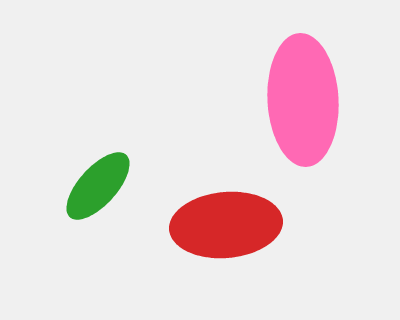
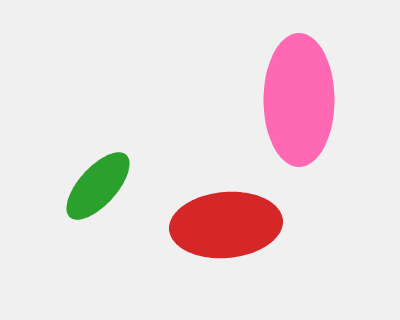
pink ellipse: moved 4 px left; rotated 3 degrees clockwise
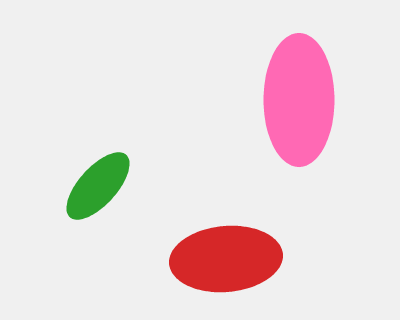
red ellipse: moved 34 px down
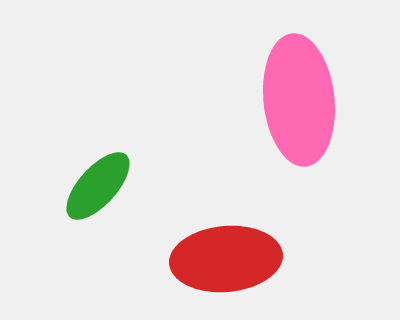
pink ellipse: rotated 6 degrees counterclockwise
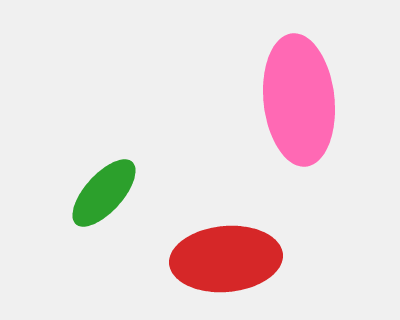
green ellipse: moved 6 px right, 7 px down
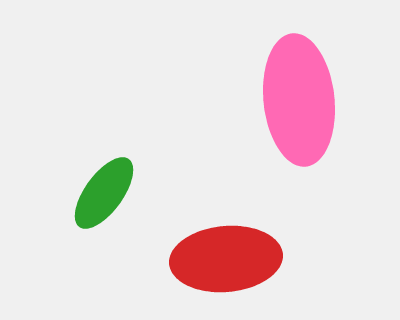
green ellipse: rotated 6 degrees counterclockwise
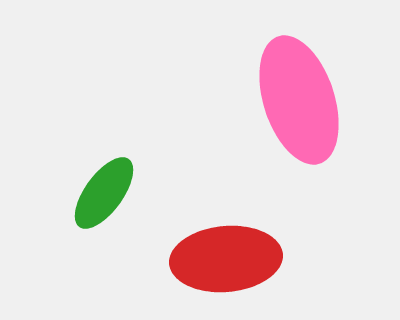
pink ellipse: rotated 12 degrees counterclockwise
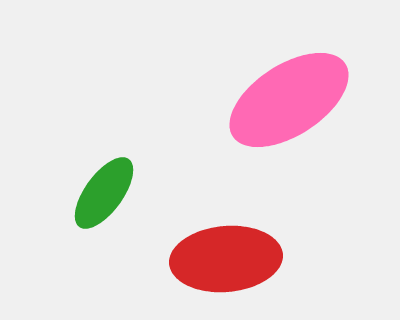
pink ellipse: moved 10 px left; rotated 75 degrees clockwise
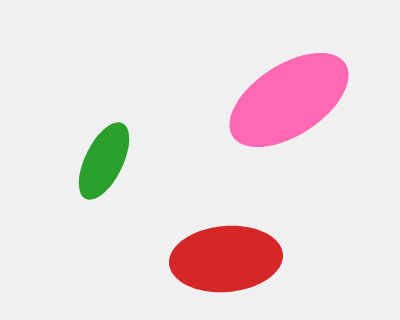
green ellipse: moved 32 px up; rotated 10 degrees counterclockwise
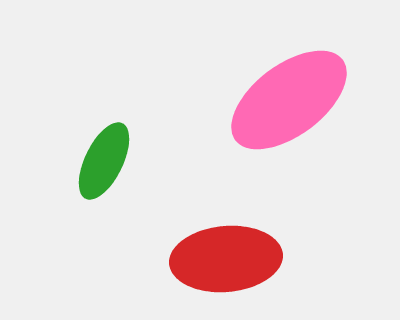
pink ellipse: rotated 4 degrees counterclockwise
